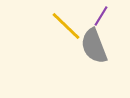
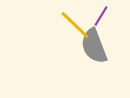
yellow line: moved 9 px right, 1 px up
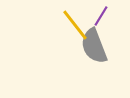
yellow line: rotated 8 degrees clockwise
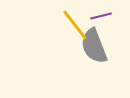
purple line: rotated 45 degrees clockwise
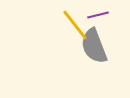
purple line: moved 3 px left, 1 px up
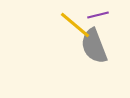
yellow line: rotated 12 degrees counterclockwise
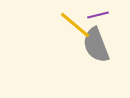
gray semicircle: moved 2 px right, 1 px up
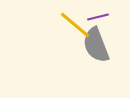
purple line: moved 2 px down
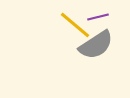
gray semicircle: rotated 102 degrees counterclockwise
